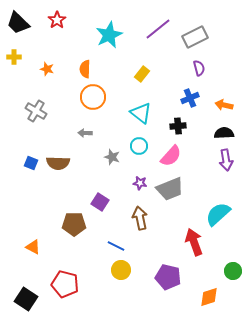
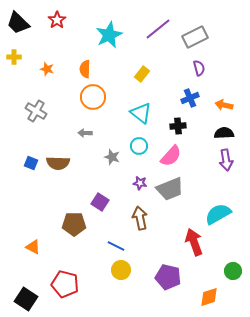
cyan semicircle: rotated 12 degrees clockwise
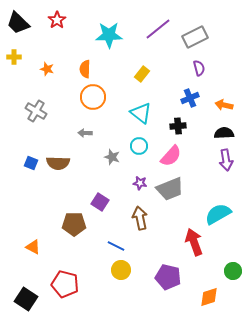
cyan star: rotated 24 degrees clockwise
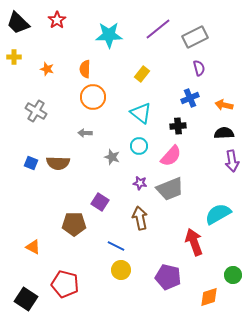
purple arrow: moved 6 px right, 1 px down
green circle: moved 4 px down
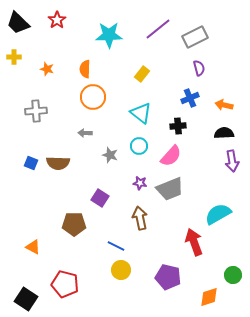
gray cross: rotated 35 degrees counterclockwise
gray star: moved 2 px left, 2 px up
purple square: moved 4 px up
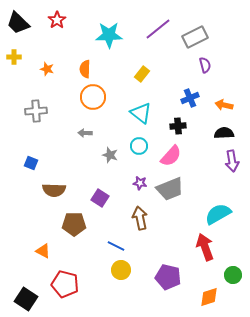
purple semicircle: moved 6 px right, 3 px up
brown semicircle: moved 4 px left, 27 px down
red arrow: moved 11 px right, 5 px down
orange triangle: moved 10 px right, 4 px down
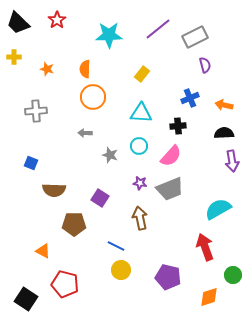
cyan triangle: rotated 35 degrees counterclockwise
cyan semicircle: moved 5 px up
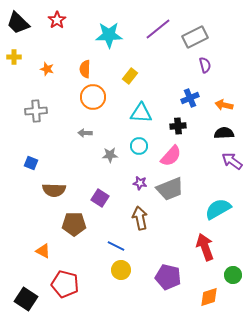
yellow rectangle: moved 12 px left, 2 px down
gray star: rotated 21 degrees counterclockwise
purple arrow: rotated 135 degrees clockwise
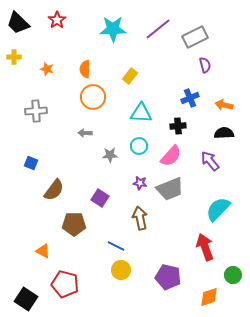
cyan star: moved 4 px right, 6 px up
purple arrow: moved 22 px left; rotated 15 degrees clockwise
brown semicircle: rotated 55 degrees counterclockwise
cyan semicircle: rotated 16 degrees counterclockwise
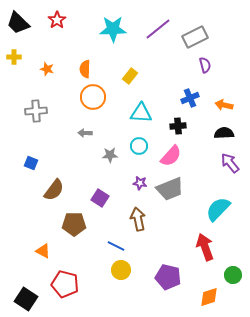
purple arrow: moved 20 px right, 2 px down
brown arrow: moved 2 px left, 1 px down
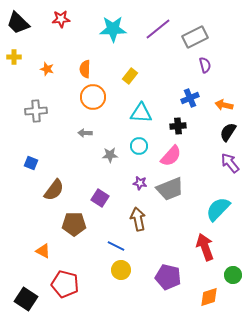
red star: moved 4 px right, 1 px up; rotated 30 degrees clockwise
black semicircle: moved 4 px right, 1 px up; rotated 54 degrees counterclockwise
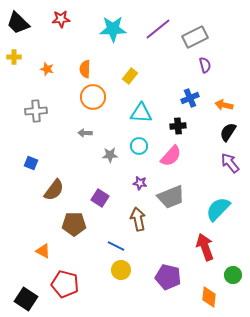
gray trapezoid: moved 1 px right, 8 px down
orange diamond: rotated 65 degrees counterclockwise
